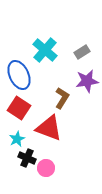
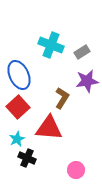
cyan cross: moved 6 px right, 5 px up; rotated 20 degrees counterclockwise
red square: moved 1 px left, 1 px up; rotated 15 degrees clockwise
red triangle: rotated 16 degrees counterclockwise
pink circle: moved 30 px right, 2 px down
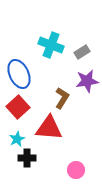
blue ellipse: moved 1 px up
black cross: rotated 24 degrees counterclockwise
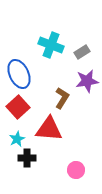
red triangle: moved 1 px down
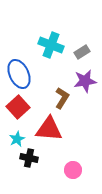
purple star: moved 2 px left
black cross: moved 2 px right; rotated 12 degrees clockwise
pink circle: moved 3 px left
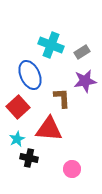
blue ellipse: moved 11 px right, 1 px down
brown L-shape: rotated 35 degrees counterclockwise
pink circle: moved 1 px left, 1 px up
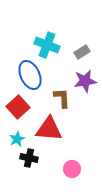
cyan cross: moved 4 px left
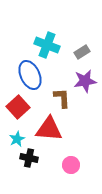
pink circle: moved 1 px left, 4 px up
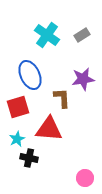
cyan cross: moved 10 px up; rotated 15 degrees clockwise
gray rectangle: moved 17 px up
purple star: moved 2 px left, 2 px up
red square: rotated 25 degrees clockwise
pink circle: moved 14 px right, 13 px down
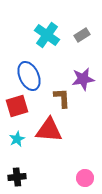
blue ellipse: moved 1 px left, 1 px down
red square: moved 1 px left, 1 px up
red triangle: moved 1 px down
black cross: moved 12 px left, 19 px down; rotated 18 degrees counterclockwise
